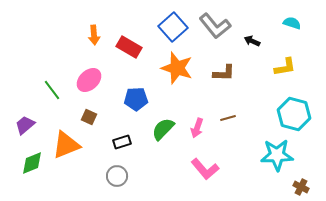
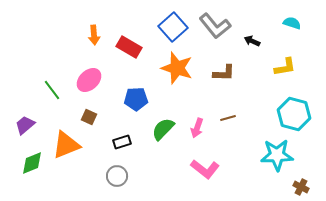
pink L-shape: rotated 12 degrees counterclockwise
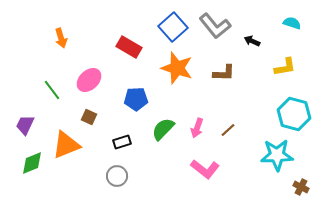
orange arrow: moved 33 px left, 3 px down; rotated 12 degrees counterclockwise
brown line: moved 12 px down; rotated 28 degrees counterclockwise
purple trapezoid: rotated 25 degrees counterclockwise
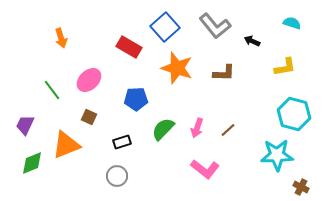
blue square: moved 8 px left
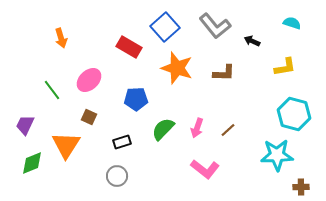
orange triangle: rotated 36 degrees counterclockwise
brown cross: rotated 28 degrees counterclockwise
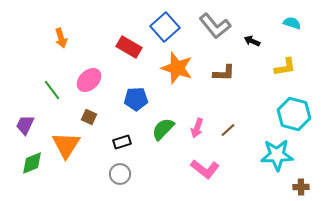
gray circle: moved 3 px right, 2 px up
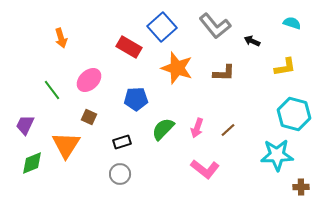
blue square: moved 3 px left
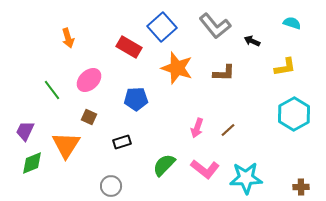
orange arrow: moved 7 px right
cyan hexagon: rotated 16 degrees clockwise
purple trapezoid: moved 6 px down
green semicircle: moved 1 px right, 36 px down
cyan star: moved 31 px left, 23 px down
gray circle: moved 9 px left, 12 px down
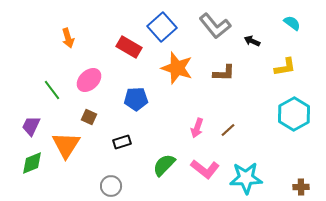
cyan semicircle: rotated 18 degrees clockwise
purple trapezoid: moved 6 px right, 5 px up
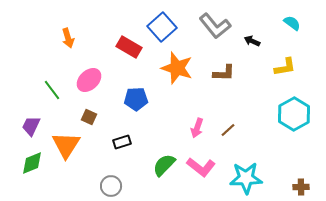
pink L-shape: moved 4 px left, 2 px up
